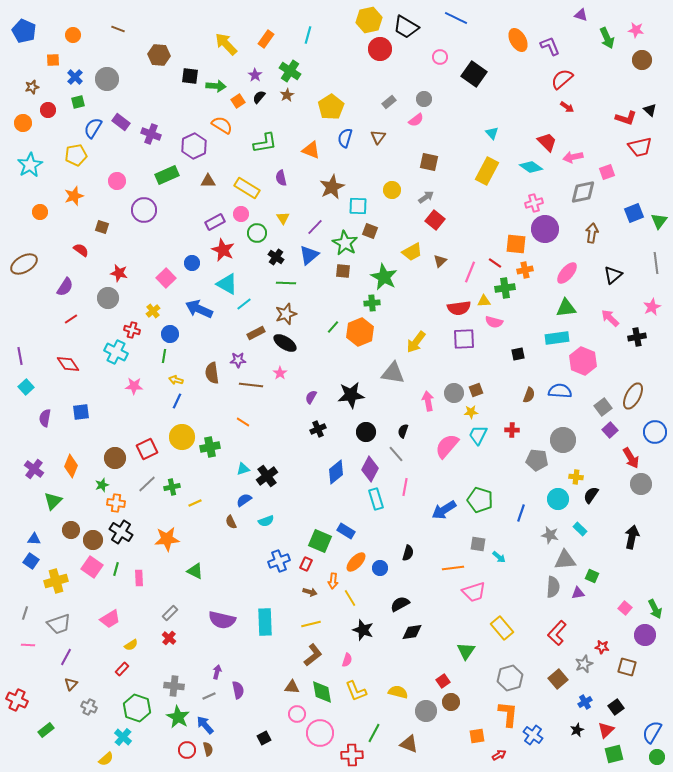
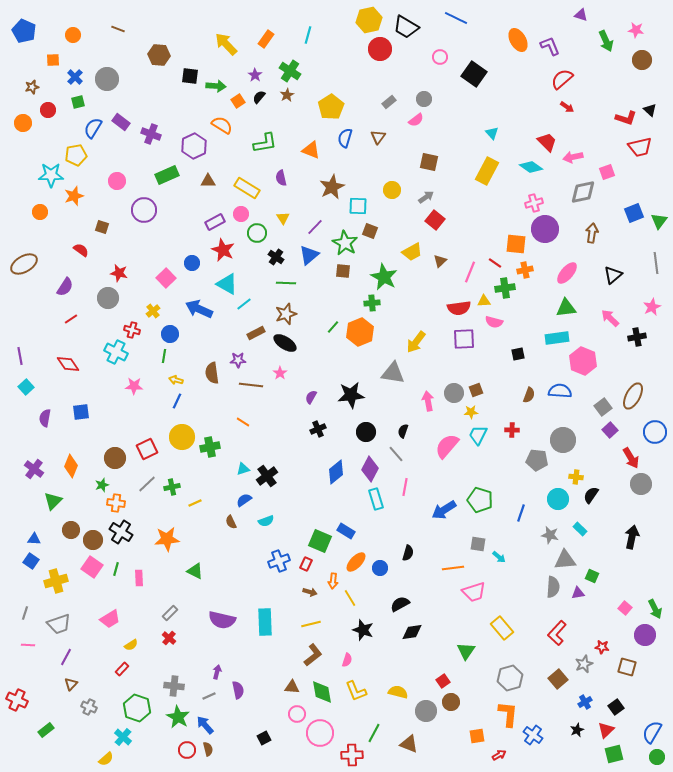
green arrow at (607, 38): moved 1 px left, 3 px down
cyan star at (30, 165): moved 21 px right, 10 px down; rotated 30 degrees clockwise
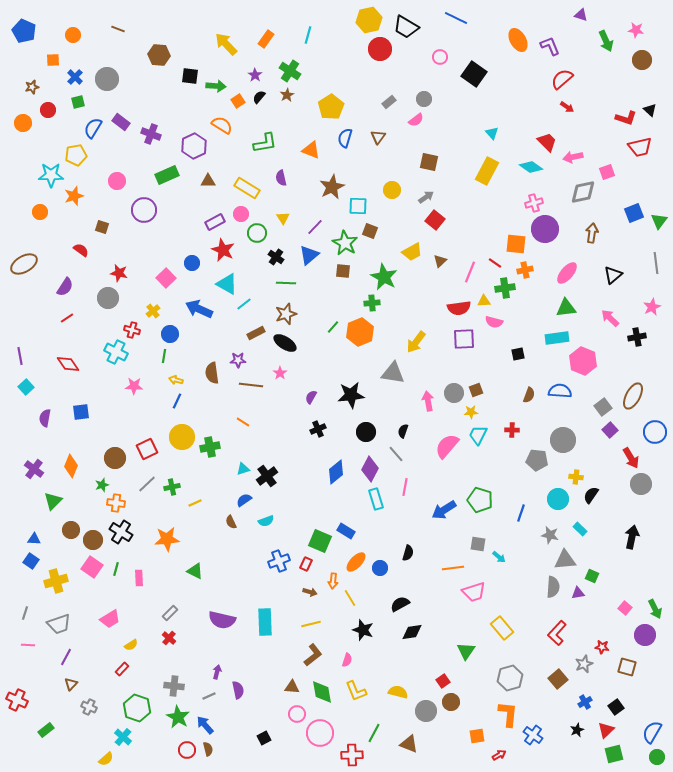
red line at (71, 319): moved 4 px left, 1 px up
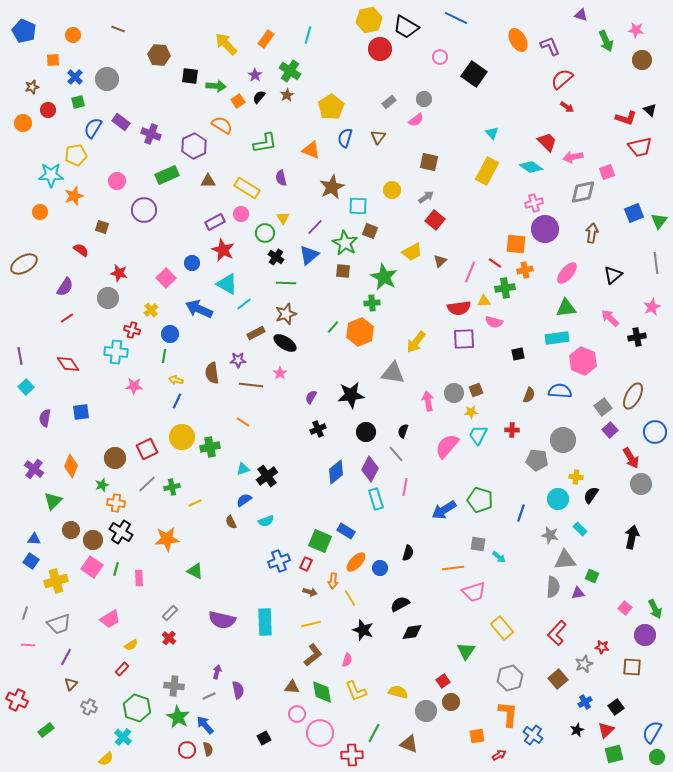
green circle at (257, 233): moved 8 px right
yellow cross at (153, 311): moved 2 px left, 1 px up
cyan cross at (116, 352): rotated 20 degrees counterclockwise
brown square at (627, 667): moved 5 px right; rotated 12 degrees counterclockwise
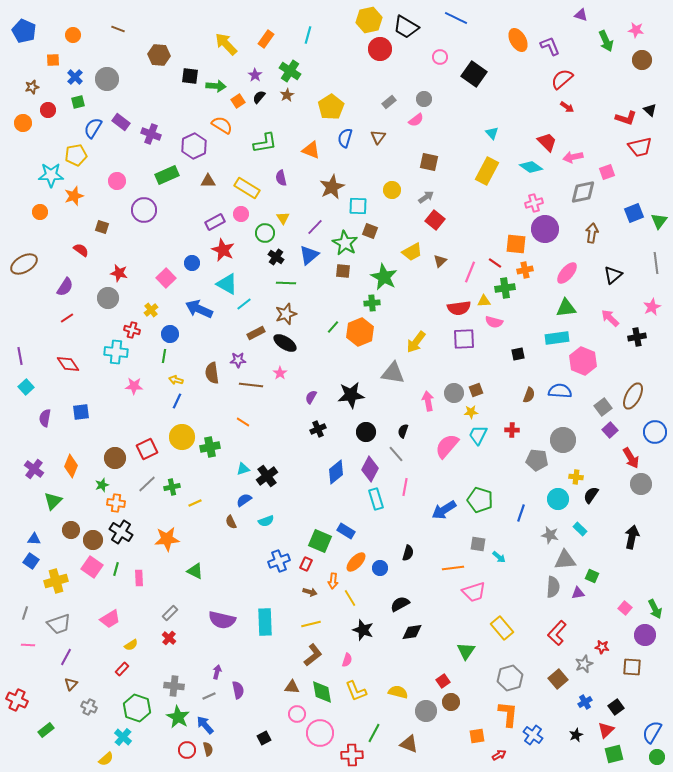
black star at (577, 730): moved 1 px left, 5 px down
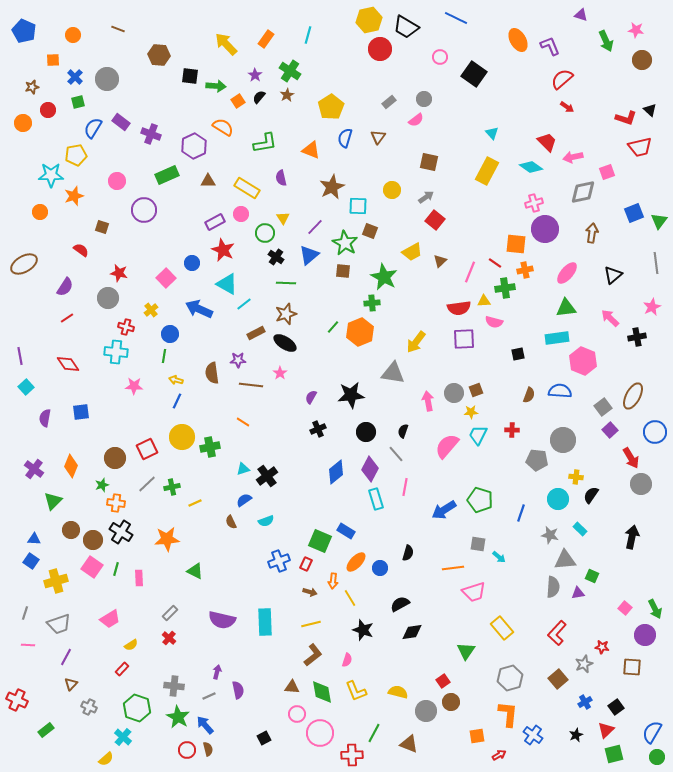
orange semicircle at (222, 125): moved 1 px right, 2 px down
red cross at (132, 330): moved 6 px left, 3 px up
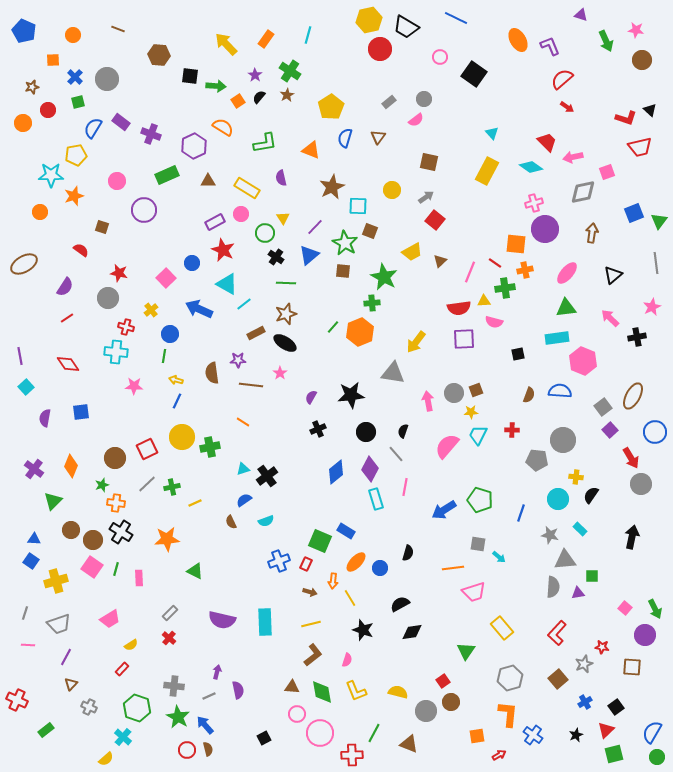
green square at (592, 576): rotated 24 degrees counterclockwise
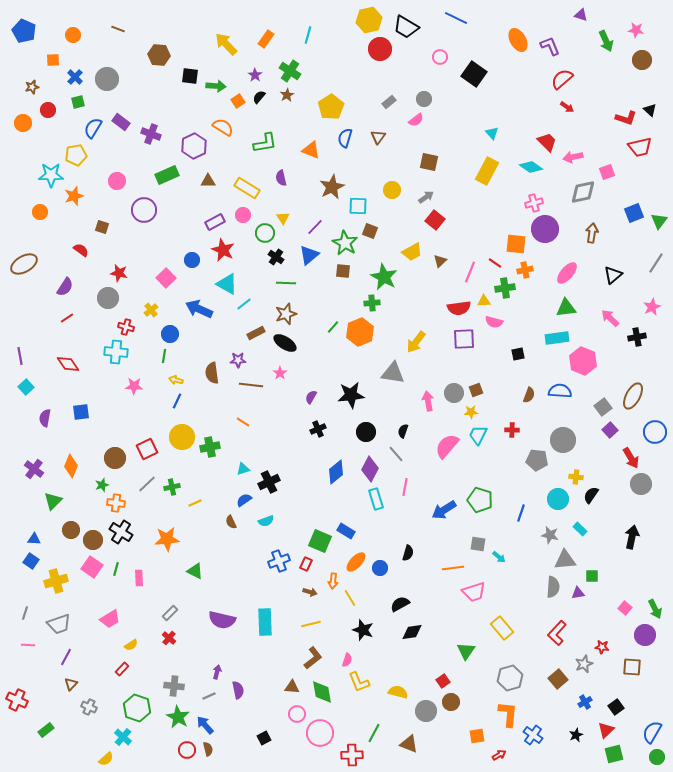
pink circle at (241, 214): moved 2 px right, 1 px down
blue circle at (192, 263): moved 3 px up
gray line at (656, 263): rotated 40 degrees clockwise
black cross at (267, 476): moved 2 px right, 6 px down; rotated 10 degrees clockwise
brown L-shape at (313, 655): moved 3 px down
yellow L-shape at (356, 691): moved 3 px right, 9 px up
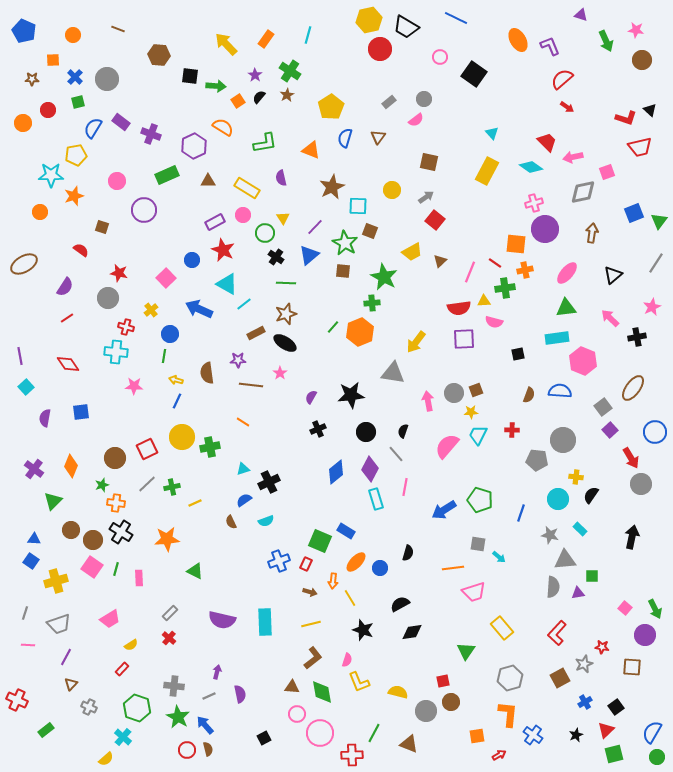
brown star at (32, 87): moved 8 px up; rotated 16 degrees clockwise
brown semicircle at (212, 373): moved 5 px left
brown ellipse at (633, 396): moved 8 px up; rotated 8 degrees clockwise
brown square at (558, 679): moved 2 px right, 1 px up; rotated 12 degrees clockwise
red square at (443, 681): rotated 24 degrees clockwise
purple semicircle at (238, 690): moved 2 px right, 4 px down
